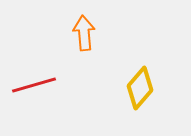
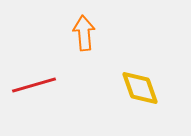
yellow diamond: rotated 60 degrees counterclockwise
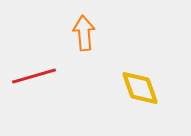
red line: moved 9 px up
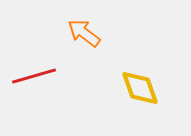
orange arrow: rotated 48 degrees counterclockwise
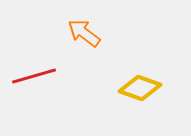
yellow diamond: rotated 51 degrees counterclockwise
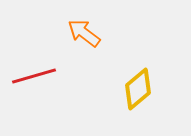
yellow diamond: moved 2 px left, 1 px down; rotated 60 degrees counterclockwise
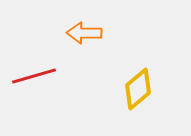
orange arrow: rotated 36 degrees counterclockwise
